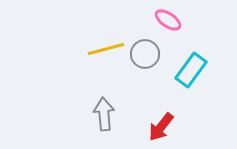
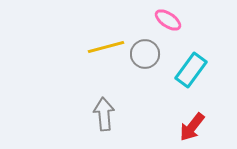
yellow line: moved 2 px up
red arrow: moved 31 px right
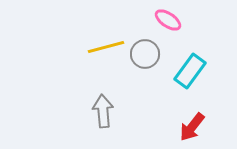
cyan rectangle: moved 1 px left, 1 px down
gray arrow: moved 1 px left, 3 px up
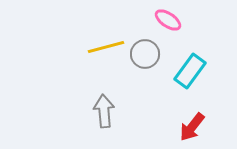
gray arrow: moved 1 px right
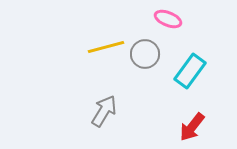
pink ellipse: moved 1 px up; rotated 12 degrees counterclockwise
gray arrow: rotated 36 degrees clockwise
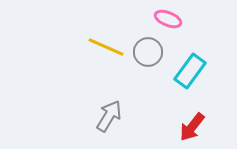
yellow line: rotated 39 degrees clockwise
gray circle: moved 3 px right, 2 px up
gray arrow: moved 5 px right, 5 px down
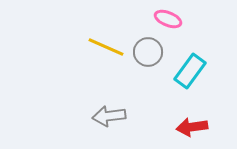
gray arrow: rotated 128 degrees counterclockwise
red arrow: rotated 44 degrees clockwise
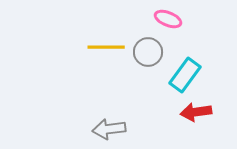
yellow line: rotated 24 degrees counterclockwise
cyan rectangle: moved 5 px left, 4 px down
gray arrow: moved 13 px down
red arrow: moved 4 px right, 15 px up
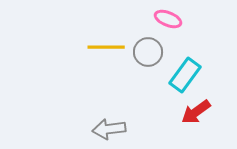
red arrow: rotated 28 degrees counterclockwise
